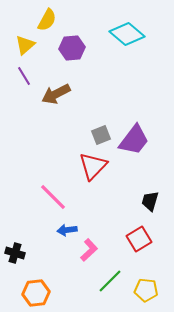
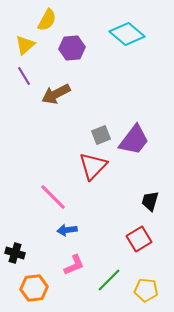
pink L-shape: moved 15 px left, 15 px down; rotated 20 degrees clockwise
green line: moved 1 px left, 1 px up
orange hexagon: moved 2 px left, 5 px up
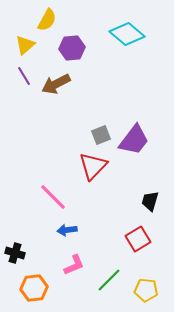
brown arrow: moved 10 px up
red square: moved 1 px left
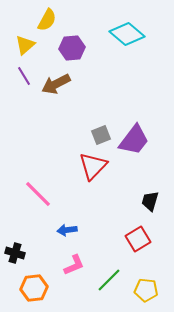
pink line: moved 15 px left, 3 px up
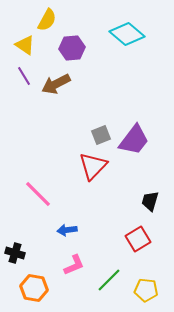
yellow triangle: rotated 45 degrees counterclockwise
orange hexagon: rotated 16 degrees clockwise
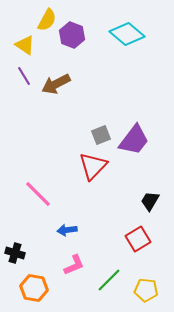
purple hexagon: moved 13 px up; rotated 25 degrees clockwise
black trapezoid: rotated 15 degrees clockwise
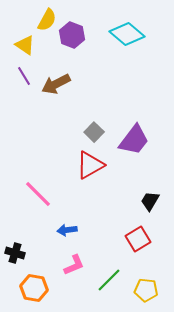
gray square: moved 7 px left, 3 px up; rotated 24 degrees counterclockwise
red triangle: moved 3 px left, 1 px up; rotated 16 degrees clockwise
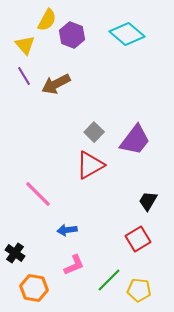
yellow triangle: rotated 15 degrees clockwise
purple trapezoid: moved 1 px right
black trapezoid: moved 2 px left
black cross: rotated 18 degrees clockwise
yellow pentagon: moved 7 px left
